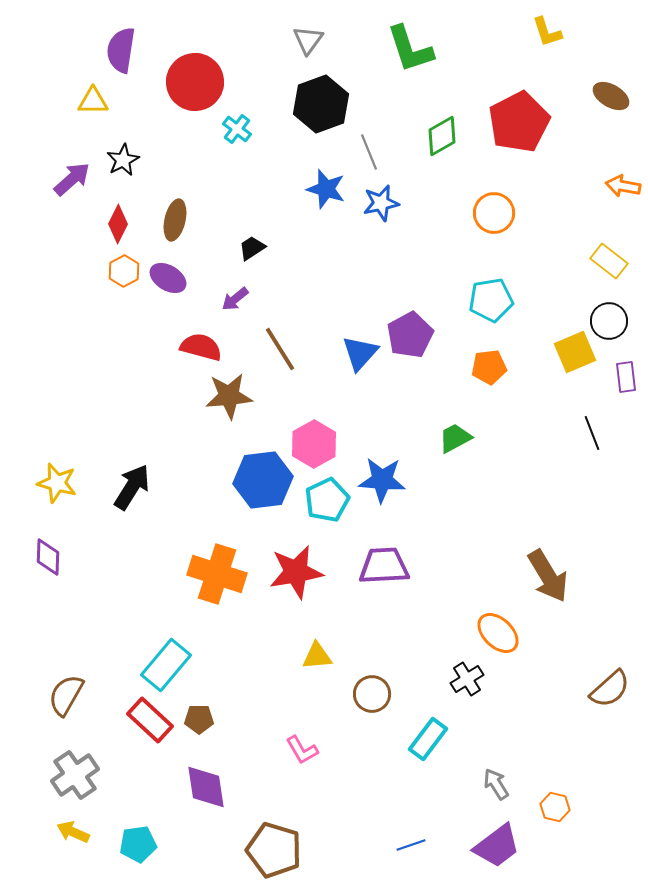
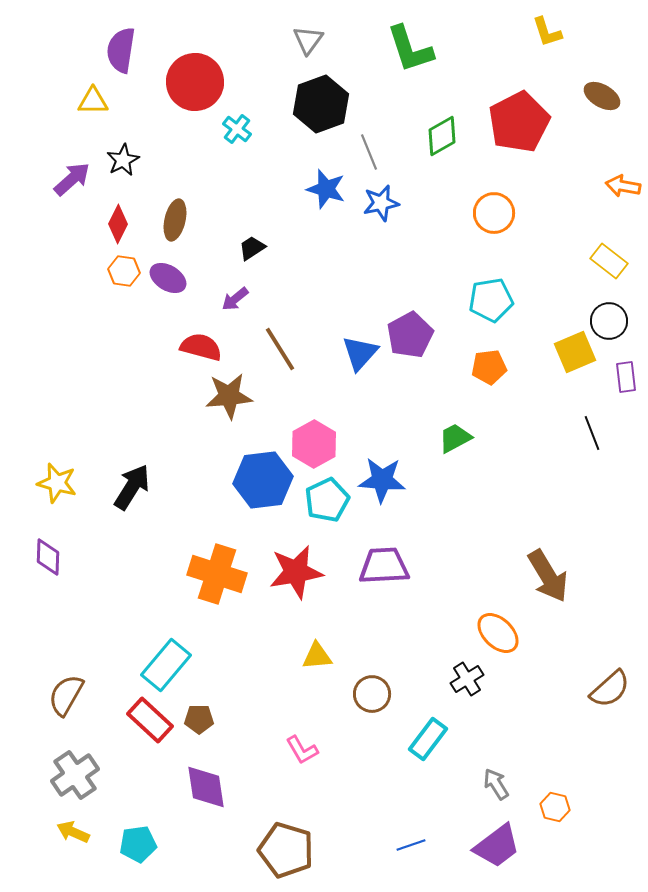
brown ellipse at (611, 96): moved 9 px left
orange hexagon at (124, 271): rotated 24 degrees counterclockwise
brown pentagon at (274, 850): moved 12 px right
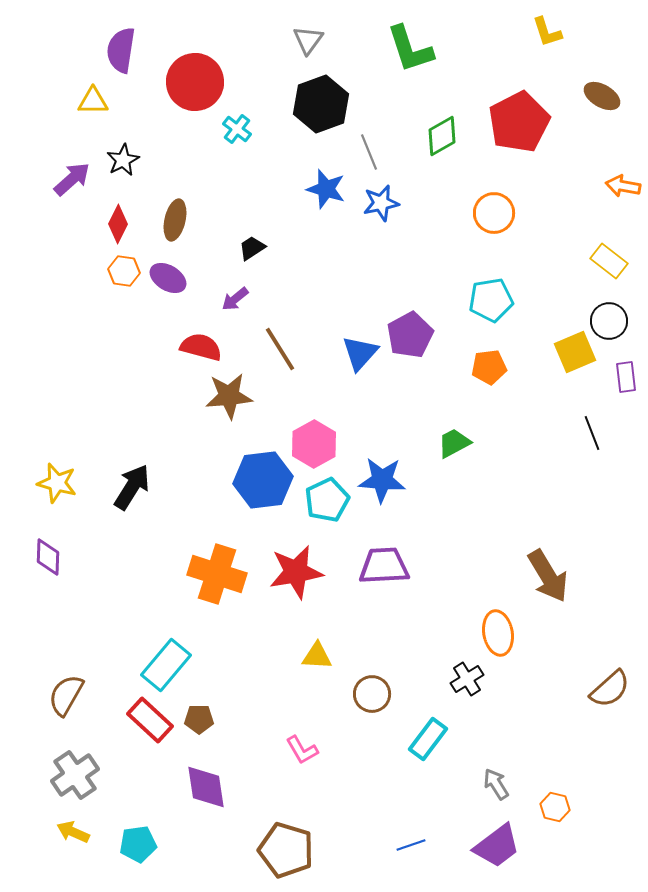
green trapezoid at (455, 438): moved 1 px left, 5 px down
orange ellipse at (498, 633): rotated 36 degrees clockwise
yellow triangle at (317, 656): rotated 8 degrees clockwise
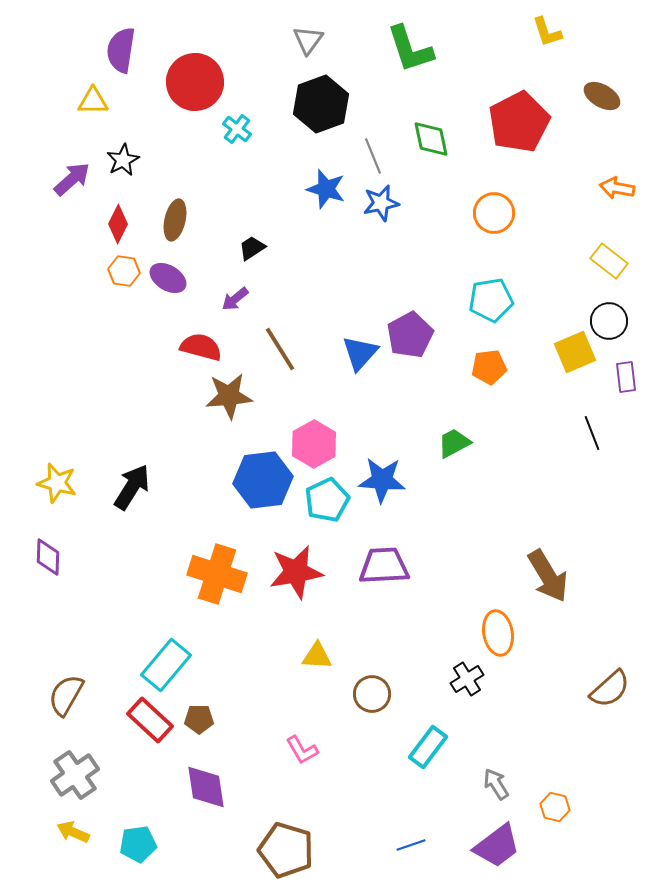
green diamond at (442, 136): moved 11 px left, 3 px down; rotated 72 degrees counterclockwise
gray line at (369, 152): moved 4 px right, 4 px down
orange arrow at (623, 186): moved 6 px left, 2 px down
cyan rectangle at (428, 739): moved 8 px down
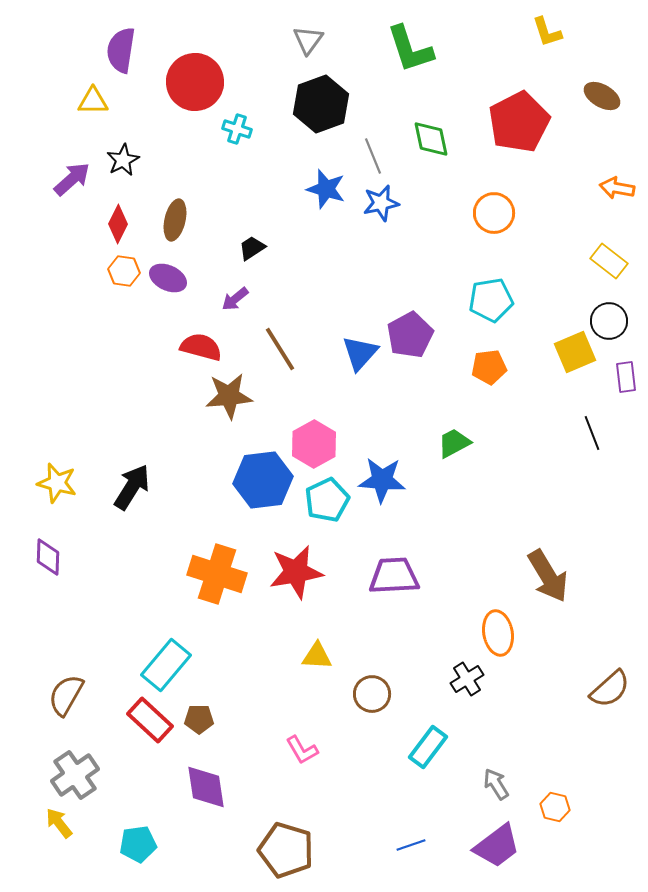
cyan cross at (237, 129): rotated 20 degrees counterclockwise
purple ellipse at (168, 278): rotated 6 degrees counterclockwise
purple trapezoid at (384, 566): moved 10 px right, 10 px down
yellow arrow at (73, 832): moved 14 px left, 9 px up; rotated 28 degrees clockwise
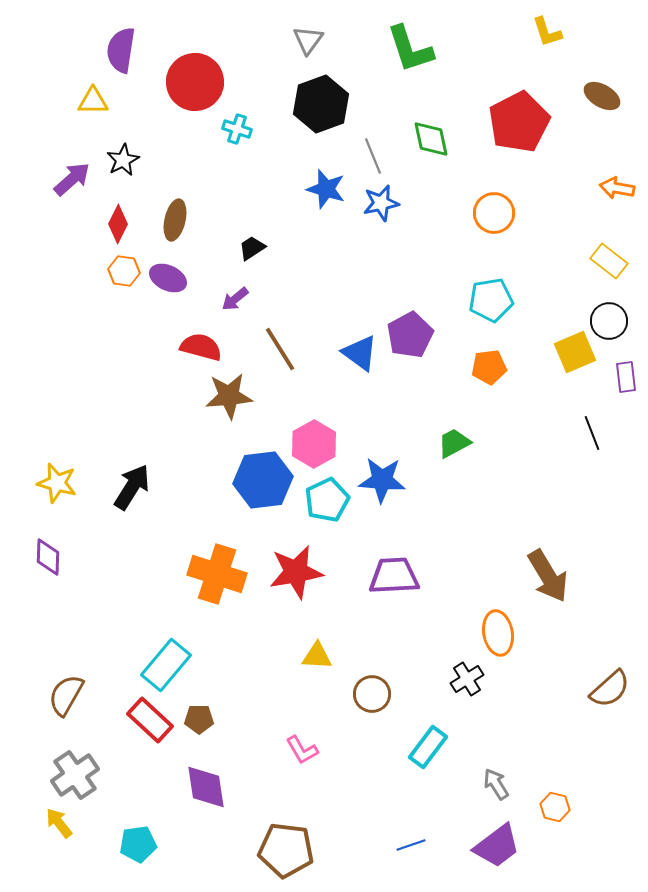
blue triangle at (360, 353): rotated 36 degrees counterclockwise
brown pentagon at (286, 850): rotated 10 degrees counterclockwise
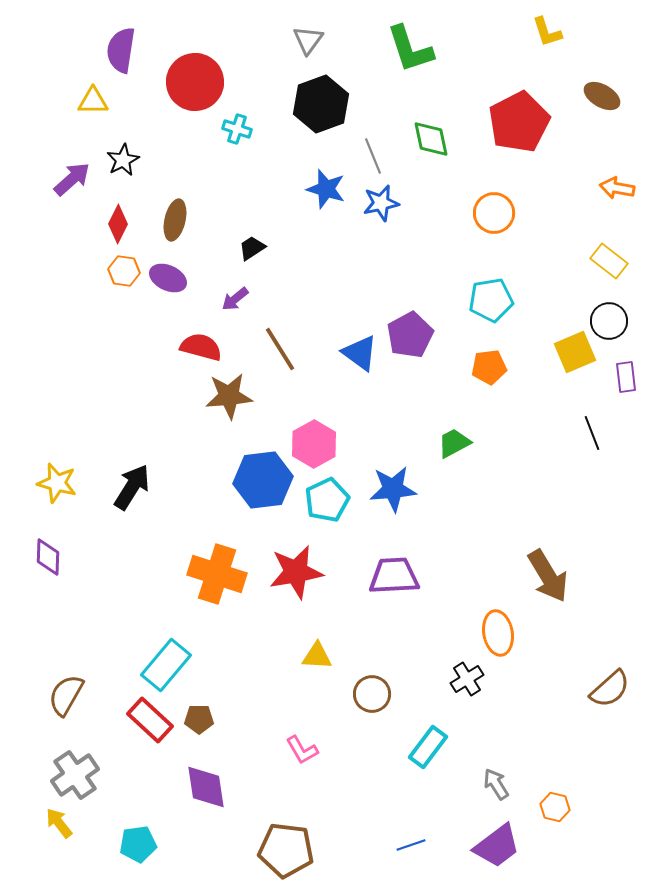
blue star at (382, 480): moved 11 px right, 9 px down; rotated 9 degrees counterclockwise
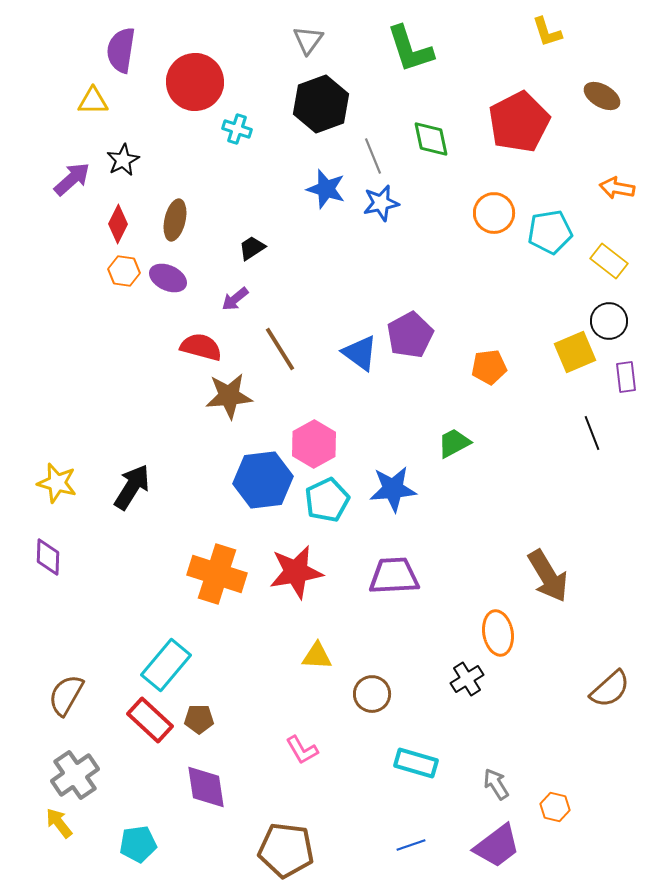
cyan pentagon at (491, 300): moved 59 px right, 68 px up
cyan rectangle at (428, 747): moved 12 px left, 16 px down; rotated 69 degrees clockwise
